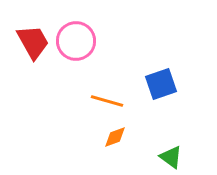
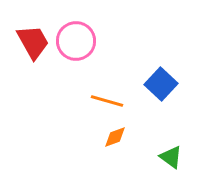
blue square: rotated 28 degrees counterclockwise
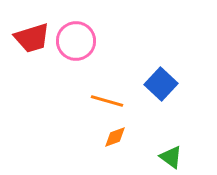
red trapezoid: moved 1 px left, 4 px up; rotated 102 degrees clockwise
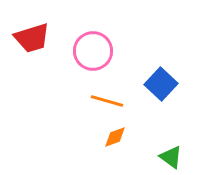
pink circle: moved 17 px right, 10 px down
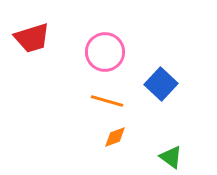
pink circle: moved 12 px right, 1 px down
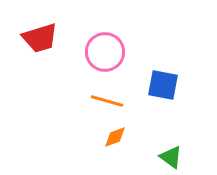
red trapezoid: moved 8 px right
blue square: moved 2 px right, 1 px down; rotated 32 degrees counterclockwise
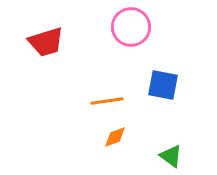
red trapezoid: moved 6 px right, 4 px down
pink circle: moved 26 px right, 25 px up
orange line: rotated 24 degrees counterclockwise
green triangle: moved 1 px up
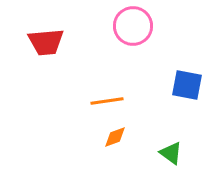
pink circle: moved 2 px right, 1 px up
red trapezoid: rotated 12 degrees clockwise
blue square: moved 24 px right
green triangle: moved 3 px up
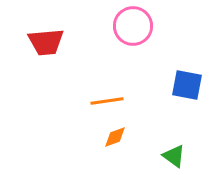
green triangle: moved 3 px right, 3 px down
